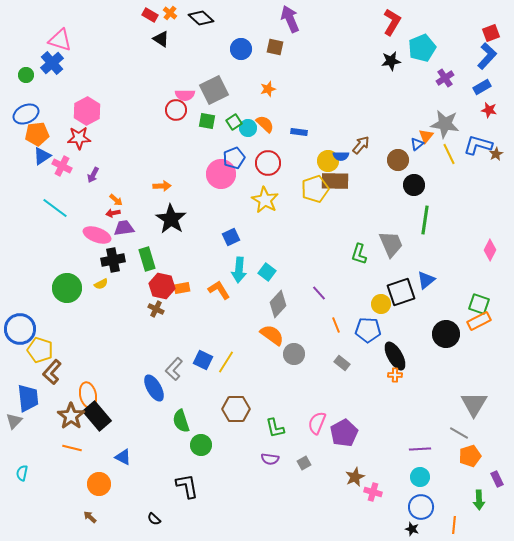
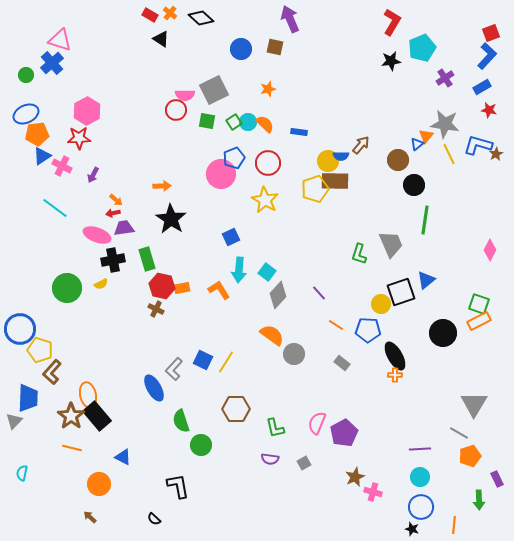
cyan circle at (248, 128): moved 6 px up
gray diamond at (278, 304): moved 9 px up
orange line at (336, 325): rotated 35 degrees counterclockwise
black circle at (446, 334): moved 3 px left, 1 px up
blue trapezoid at (28, 398): rotated 8 degrees clockwise
black L-shape at (187, 486): moved 9 px left
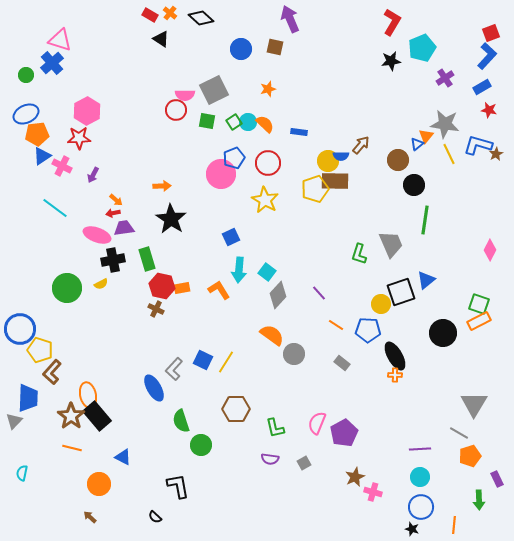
black semicircle at (154, 519): moved 1 px right, 2 px up
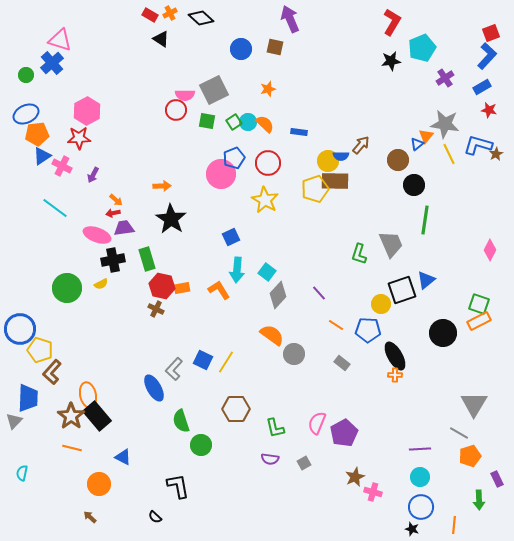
orange cross at (170, 13): rotated 24 degrees clockwise
cyan arrow at (239, 270): moved 2 px left
black square at (401, 292): moved 1 px right, 2 px up
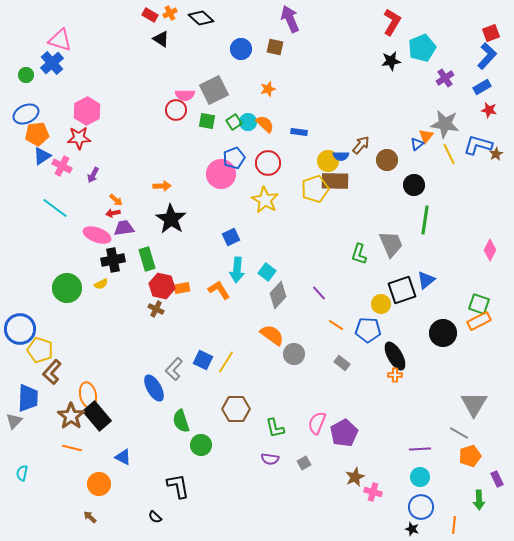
brown circle at (398, 160): moved 11 px left
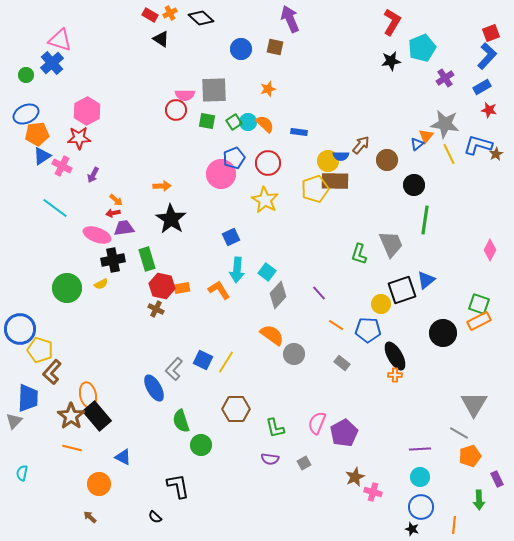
gray square at (214, 90): rotated 24 degrees clockwise
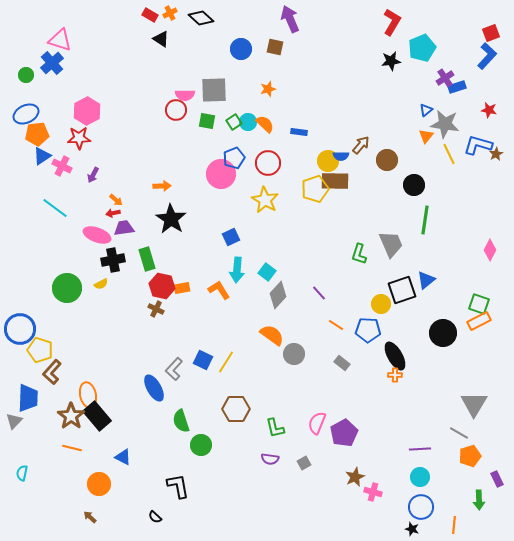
blue rectangle at (482, 87): moved 25 px left; rotated 12 degrees clockwise
blue triangle at (417, 144): moved 9 px right, 34 px up
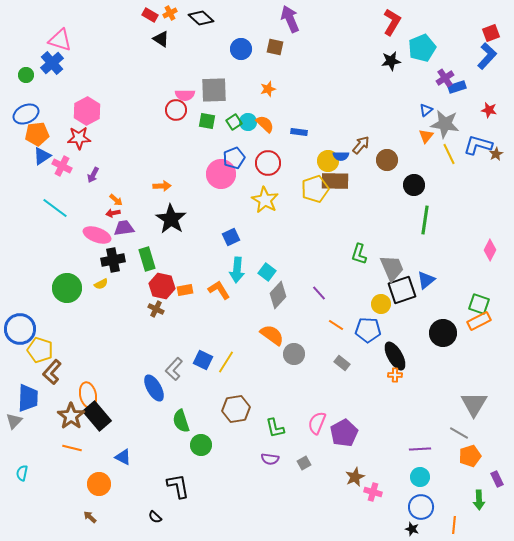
gray trapezoid at (391, 244): moved 1 px right, 24 px down
orange rectangle at (182, 288): moved 3 px right, 2 px down
brown hexagon at (236, 409): rotated 8 degrees counterclockwise
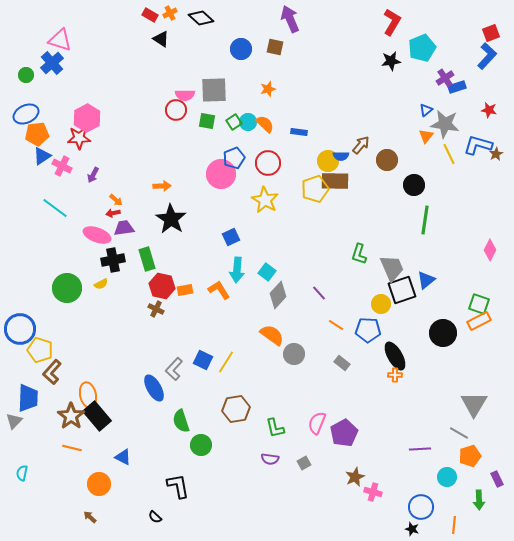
pink hexagon at (87, 111): moved 7 px down
cyan circle at (420, 477): moved 27 px right
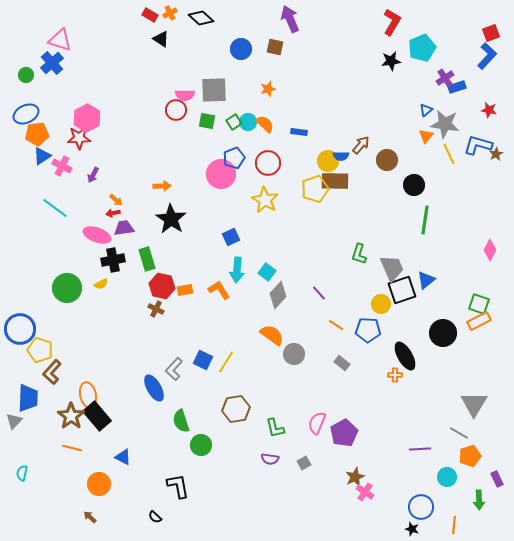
black ellipse at (395, 356): moved 10 px right
pink cross at (373, 492): moved 8 px left; rotated 18 degrees clockwise
